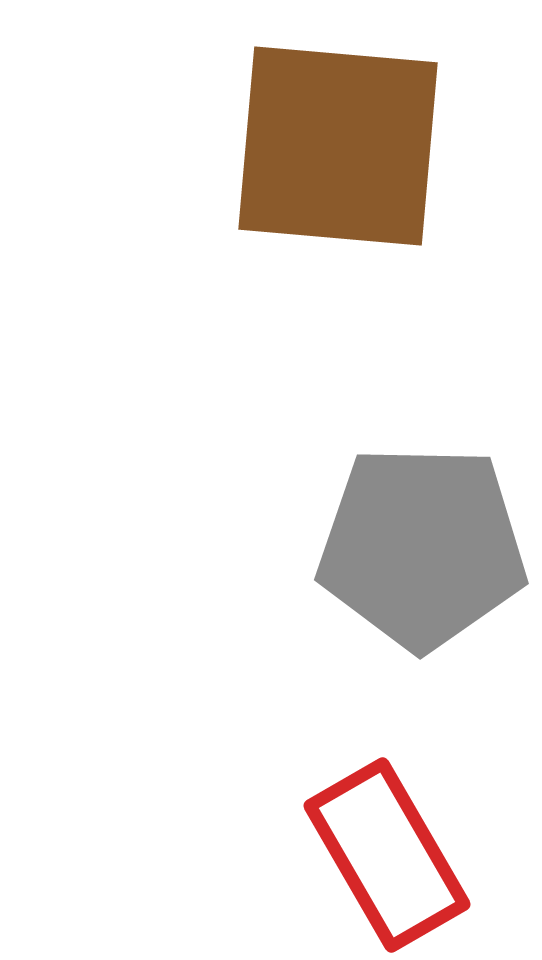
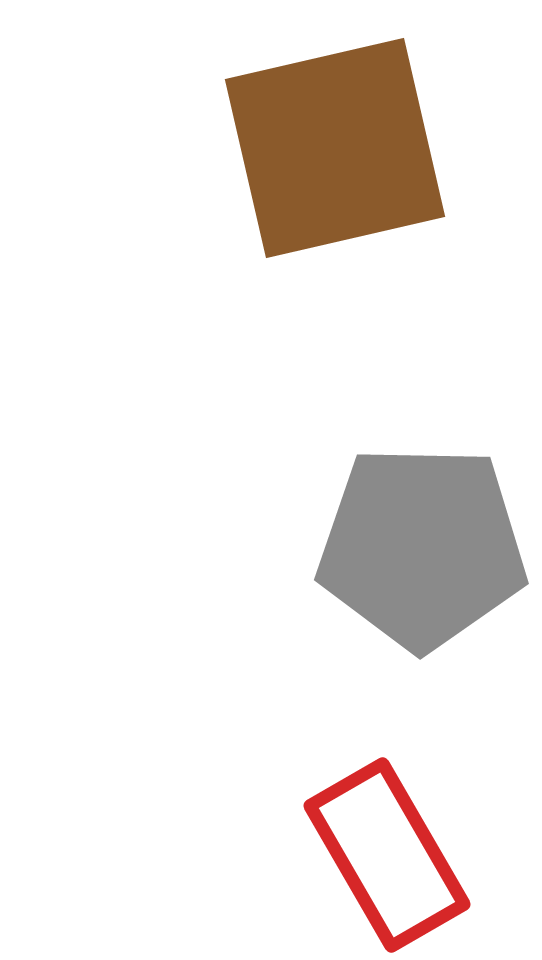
brown square: moved 3 px left, 2 px down; rotated 18 degrees counterclockwise
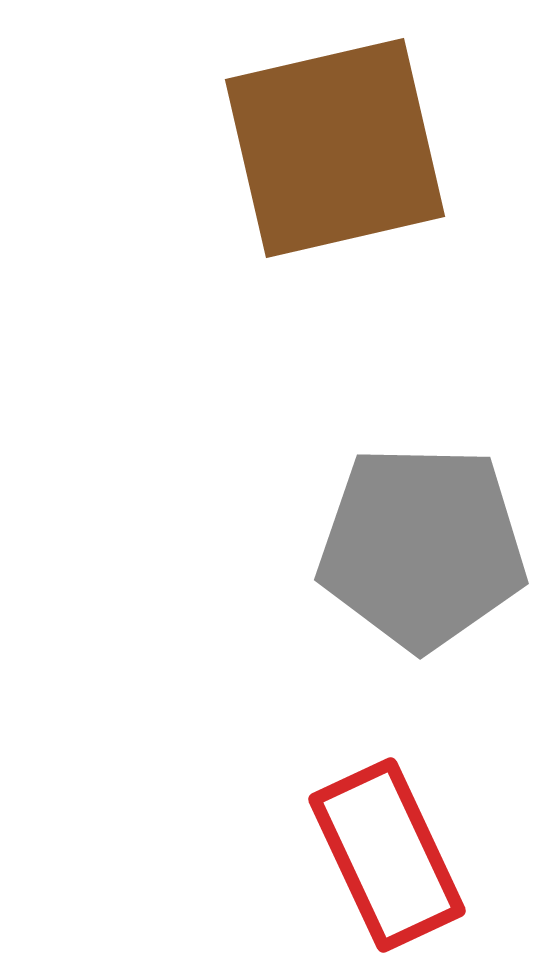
red rectangle: rotated 5 degrees clockwise
